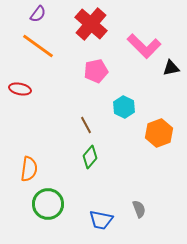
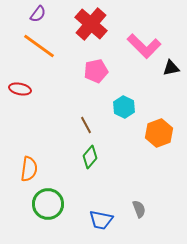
orange line: moved 1 px right
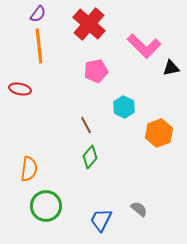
red cross: moved 2 px left
orange line: rotated 48 degrees clockwise
green circle: moved 2 px left, 2 px down
gray semicircle: rotated 30 degrees counterclockwise
blue trapezoid: rotated 105 degrees clockwise
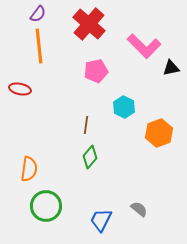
brown line: rotated 36 degrees clockwise
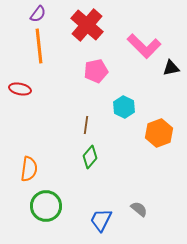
red cross: moved 2 px left, 1 px down
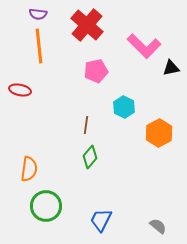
purple semicircle: rotated 60 degrees clockwise
red ellipse: moved 1 px down
orange hexagon: rotated 8 degrees counterclockwise
gray semicircle: moved 19 px right, 17 px down
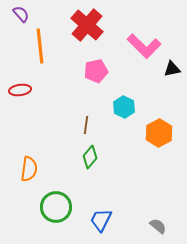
purple semicircle: moved 17 px left; rotated 138 degrees counterclockwise
orange line: moved 1 px right
black triangle: moved 1 px right, 1 px down
red ellipse: rotated 20 degrees counterclockwise
green circle: moved 10 px right, 1 px down
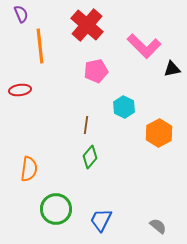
purple semicircle: rotated 18 degrees clockwise
green circle: moved 2 px down
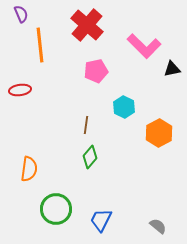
orange line: moved 1 px up
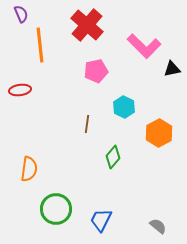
brown line: moved 1 px right, 1 px up
green diamond: moved 23 px right
